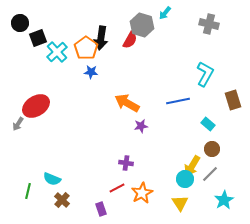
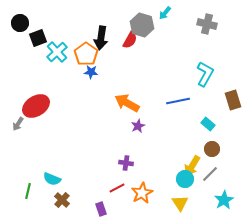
gray cross: moved 2 px left
orange pentagon: moved 6 px down
purple star: moved 3 px left; rotated 16 degrees counterclockwise
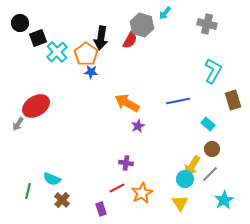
cyan L-shape: moved 8 px right, 3 px up
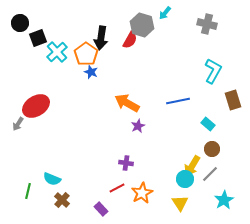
blue star: rotated 16 degrees clockwise
purple rectangle: rotated 24 degrees counterclockwise
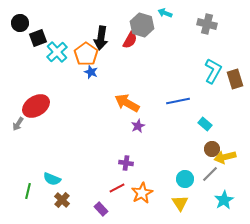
cyan arrow: rotated 72 degrees clockwise
brown rectangle: moved 2 px right, 21 px up
cyan rectangle: moved 3 px left
yellow arrow: moved 33 px right, 9 px up; rotated 45 degrees clockwise
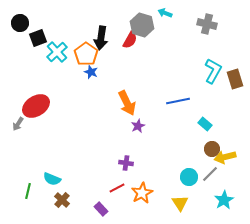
orange arrow: rotated 145 degrees counterclockwise
cyan circle: moved 4 px right, 2 px up
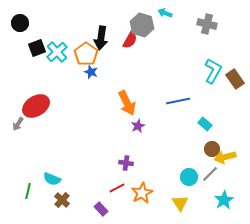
black square: moved 1 px left, 10 px down
brown rectangle: rotated 18 degrees counterclockwise
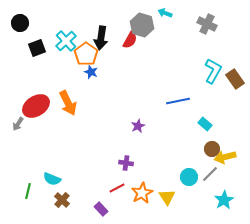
gray cross: rotated 12 degrees clockwise
cyan cross: moved 9 px right, 11 px up
orange arrow: moved 59 px left
yellow triangle: moved 13 px left, 6 px up
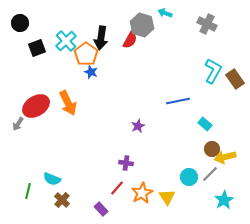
red line: rotated 21 degrees counterclockwise
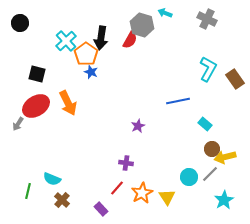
gray cross: moved 5 px up
black square: moved 26 px down; rotated 36 degrees clockwise
cyan L-shape: moved 5 px left, 2 px up
